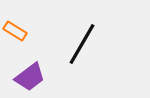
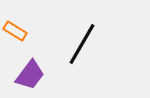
purple trapezoid: moved 2 px up; rotated 16 degrees counterclockwise
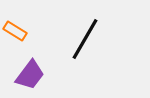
black line: moved 3 px right, 5 px up
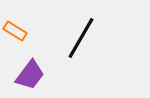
black line: moved 4 px left, 1 px up
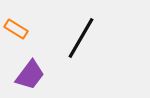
orange rectangle: moved 1 px right, 2 px up
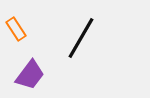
orange rectangle: rotated 25 degrees clockwise
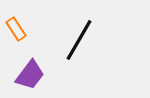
black line: moved 2 px left, 2 px down
